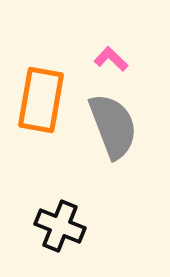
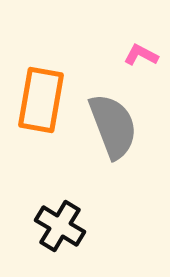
pink L-shape: moved 30 px right, 4 px up; rotated 16 degrees counterclockwise
black cross: rotated 9 degrees clockwise
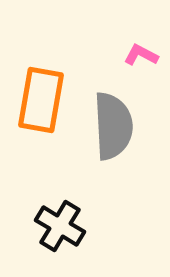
gray semicircle: rotated 18 degrees clockwise
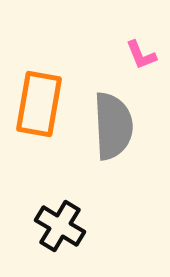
pink L-shape: rotated 140 degrees counterclockwise
orange rectangle: moved 2 px left, 4 px down
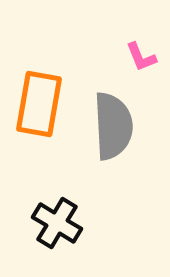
pink L-shape: moved 2 px down
black cross: moved 3 px left, 3 px up
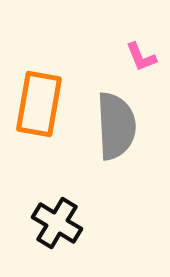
gray semicircle: moved 3 px right
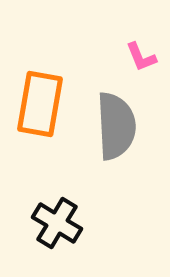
orange rectangle: moved 1 px right
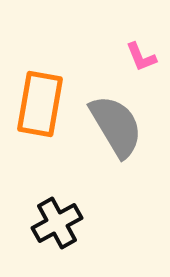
gray semicircle: rotated 28 degrees counterclockwise
black cross: rotated 30 degrees clockwise
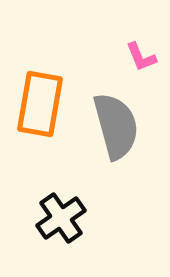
gray semicircle: rotated 16 degrees clockwise
black cross: moved 4 px right, 5 px up; rotated 6 degrees counterclockwise
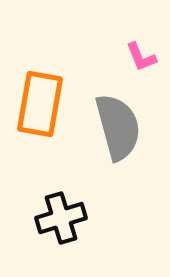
gray semicircle: moved 2 px right, 1 px down
black cross: rotated 18 degrees clockwise
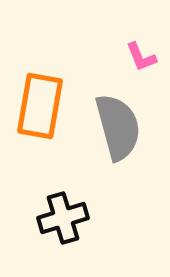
orange rectangle: moved 2 px down
black cross: moved 2 px right
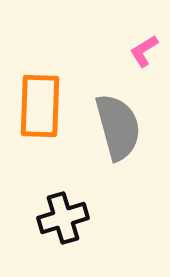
pink L-shape: moved 3 px right, 6 px up; rotated 80 degrees clockwise
orange rectangle: rotated 8 degrees counterclockwise
